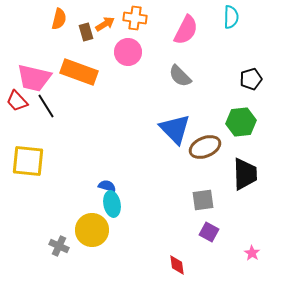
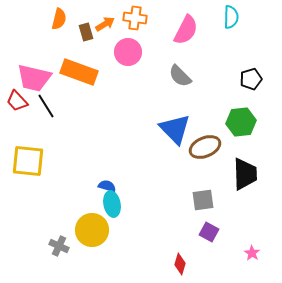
red diamond: moved 3 px right, 1 px up; rotated 25 degrees clockwise
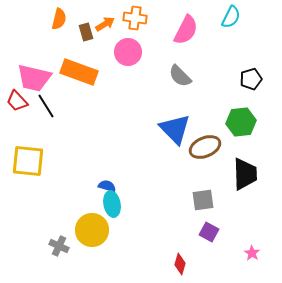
cyan semicircle: rotated 25 degrees clockwise
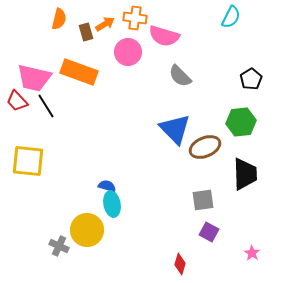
pink semicircle: moved 22 px left, 6 px down; rotated 80 degrees clockwise
black pentagon: rotated 15 degrees counterclockwise
yellow circle: moved 5 px left
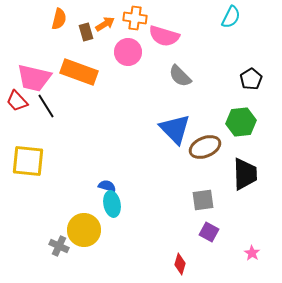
yellow circle: moved 3 px left
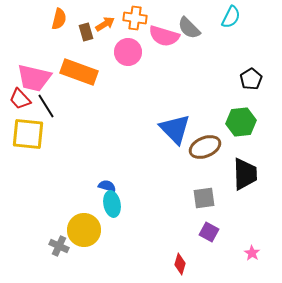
gray semicircle: moved 9 px right, 48 px up
red trapezoid: moved 3 px right, 2 px up
yellow square: moved 27 px up
gray square: moved 1 px right, 2 px up
